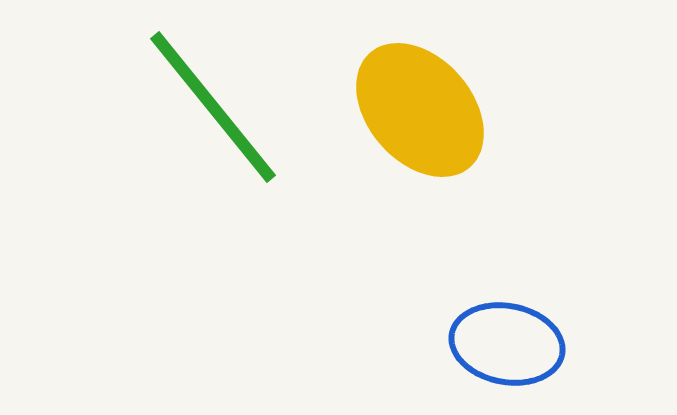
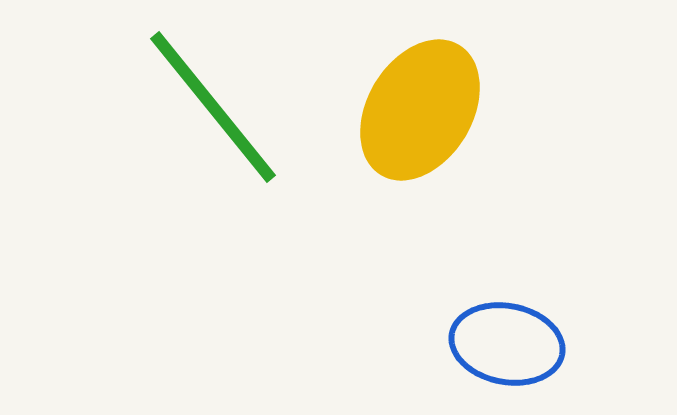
yellow ellipse: rotated 72 degrees clockwise
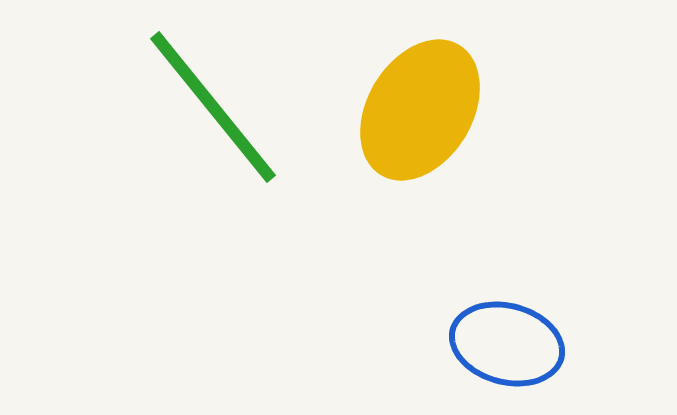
blue ellipse: rotated 4 degrees clockwise
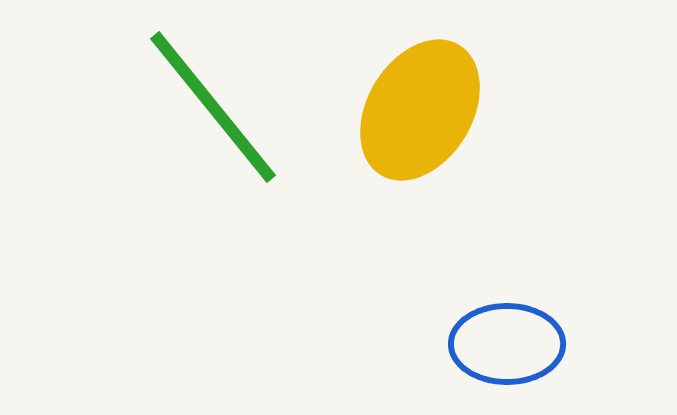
blue ellipse: rotated 15 degrees counterclockwise
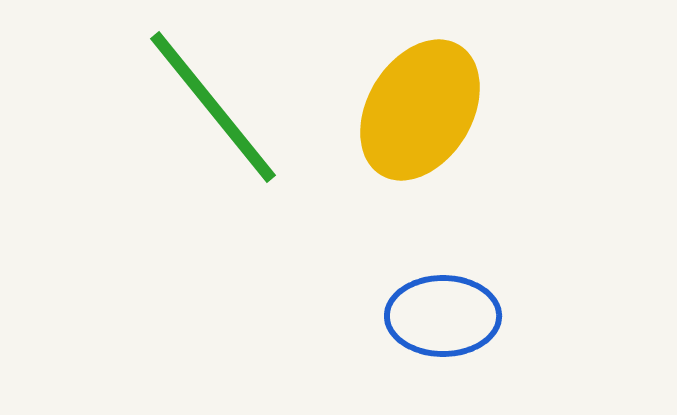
blue ellipse: moved 64 px left, 28 px up
